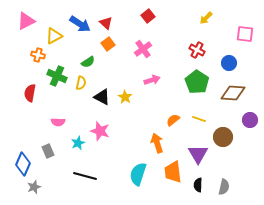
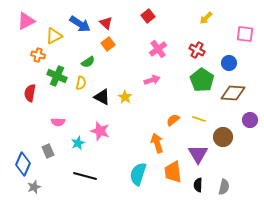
pink cross: moved 15 px right
green pentagon: moved 5 px right, 2 px up
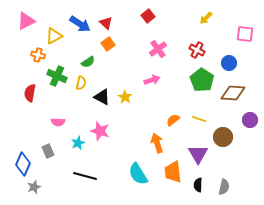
cyan semicircle: rotated 50 degrees counterclockwise
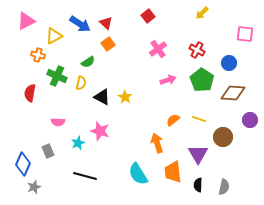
yellow arrow: moved 4 px left, 5 px up
pink arrow: moved 16 px right
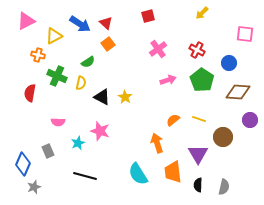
red square: rotated 24 degrees clockwise
brown diamond: moved 5 px right, 1 px up
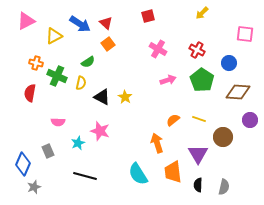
pink cross: rotated 24 degrees counterclockwise
orange cross: moved 2 px left, 8 px down
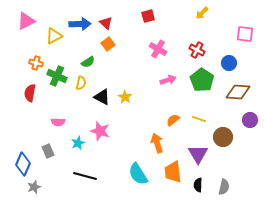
blue arrow: rotated 35 degrees counterclockwise
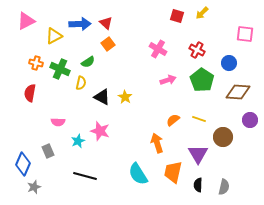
red square: moved 29 px right; rotated 32 degrees clockwise
green cross: moved 3 px right, 7 px up
cyan star: moved 2 px up
orange trapezoid: rotated 20 degrees clockwise
